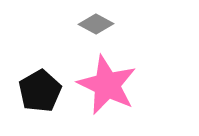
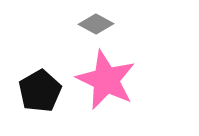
pink star: moved 1 px left, 5 px up
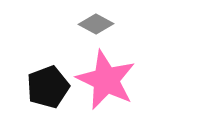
black pentagon: moved 8 px right, 4 px up; rotated 9 degrees clockwise
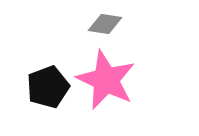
gray diamond: moved 9 px right; rotated 20 degrees counterclockwise
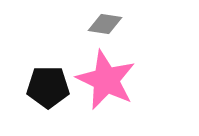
black pentagon: rotated 21 degrees clockwise
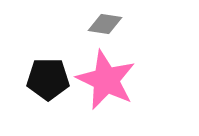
black pentagon: moved 8 px up
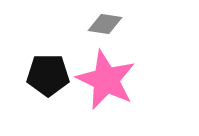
black pentagon: moved 4 px up
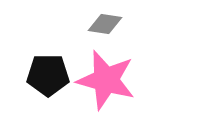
pink star: rotated 10 degrees counterclockwise
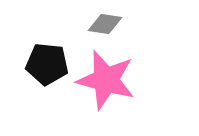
black pentagon: moved 1 px left, 11 px up; rotated 6 degrees clockwise
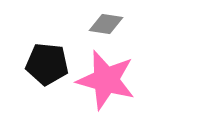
gray diamond: moved 1 px right
